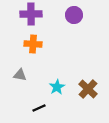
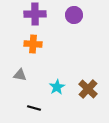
purple cross: moved 4 px right
black line: moved 5 px left; rotated 40 degrees clockwise
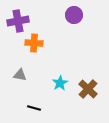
purple cross: moved 17 px left, 7 px down; rotated 10 degrees counterclockwise
orange cross: moved 1 px right, 1 px up
cyan star: moved 3 px right, 4 px up
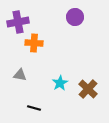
purple circle: moved 1 px right, 2 px down
purple cross: moved 1 px down
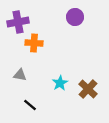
black line: moved 4 px left, 3 px up; rotated 24 degrees clockwise
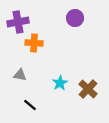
purple circle: moved 1 px down
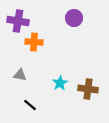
purple circle: moved 1 px left
purple cross: moved 1 px up; rotated 20 degrees clockwise
orange cross: moved 1 px up
brown cross: rotated 36 degrees counterclockwise
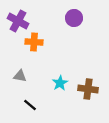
purple cross: rotated 20 degrees clockwise
gray triangle: moved 1 px down
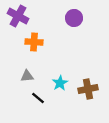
purple cross: moved 5 px up
gray triangle: moved 7 px right; rotated 16 degrees counterclockwise
brown cross: rotated 18 degrees counterclockwise
black line: moved 8 px right, 7 px up
